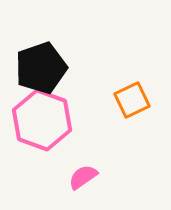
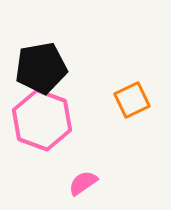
black pentagon: rotated 9 degrees clockwise
pink semicircle: moved 6 px down
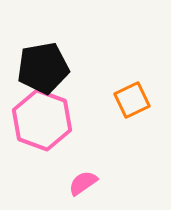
black pentagon: moved 2 px right
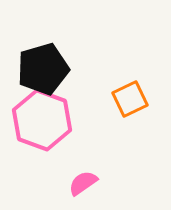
black pentagon: moved 1 px down; rotated 6 degrees counterclockwise
orange square: moved 2 px left, 1 px up
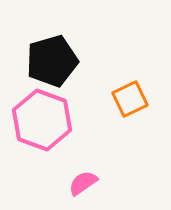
black pentagon: moved 9 px right, 8 px up
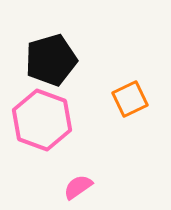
black pentagon: moved 1 px left, 1 px up
pink semicircle: moved 5 px left, 4 px down
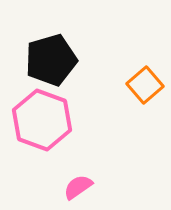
orange square: moved 15 px right, 14 px up; rotated 15 degrees counterclockwise
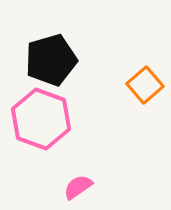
pink hexagon: moved 1 px left, 1 px up
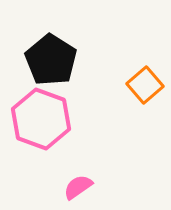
black pentagon: rotated 24 degrees counterclockwise
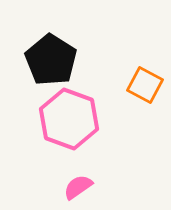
orange square: rotated 21 degrees counterclockwise
pink hexagon: moved 28 px right
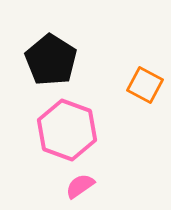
pink hexagon: moved 2 px left, 11 px down
pink semicircle: moved 2 px right, 1 px up
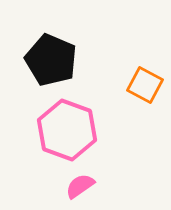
black pentagon: rotated 9 degrees counterclockwise
